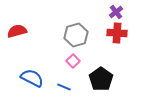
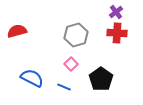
pink square: moved 2 px left, 3 px down
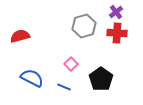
red semicircle: moved 3 px right, 5 px down
gray hexagon: moved 8 px right, 9 px up
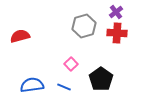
blue semicircle: moved 7 px down; rotated 35 degrees counterclockwise
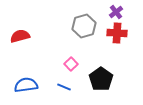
blue semicircle: moved 6 px left
